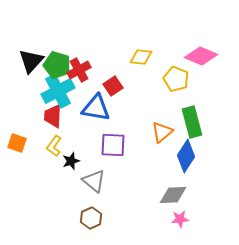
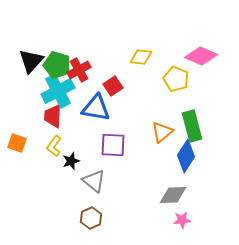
green rectangle: moved 4 px down
pink star: moved 2 px right, 1 px down
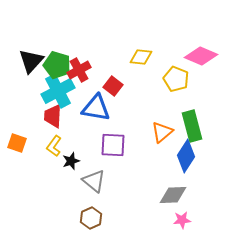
red square: rotated 18 degrees counterclockwise
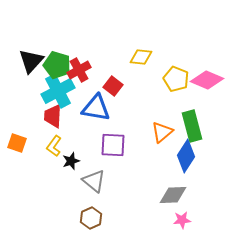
pink diamond: moved 6 px right, 24 px down
